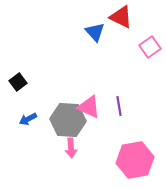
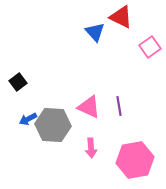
gray hexagon: moved 15 px left, 5 px down
pink arrow: moved 20 px right
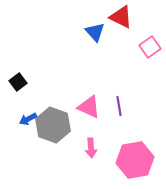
gray hexagon: rotated 16 degrees clockwise
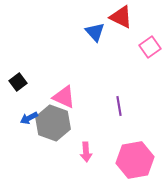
pink triangle: moved 25 px left, 10 px up
blue arrow: moved 1 px right, 1 px up
gray hexagon: moved 2 px up
pink arrow: moved 5 px left, 4 px down
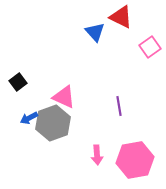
gray hexagon: rotated 20 degrees clockwise
pink arrow: moved 11 px right, 3 px down
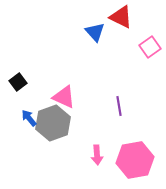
blue arrow: rotated 78 degrees clockwise
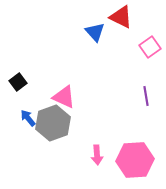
purple line: moved 27 px right, 10 px up
blue arrow: moved 1 px left
pink hexagon: rotated 6 degrees clockwise
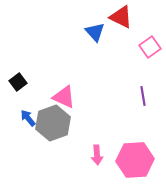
purple line: moved 3 px left
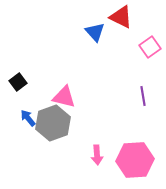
pink triangle: rotated 10 degrees counterclockwise
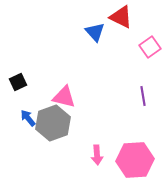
black square: rotated 12 degrees clockwise
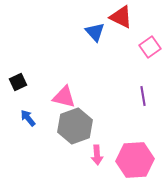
gray hexagon: moved 22 px right, 3 px down
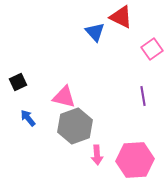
pink square: moved 2 px right, 2 px down
